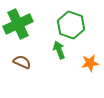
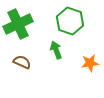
green hexagon: moved 1 px left, 4 px up
green arrow: moved 3 px left
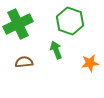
brown semicircle: moved 2 px right; rotated 30 degrees counterclockwise
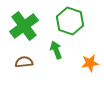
green cross: moved 6 px right, 2 px down; rotated 12 degrees counterclockwise
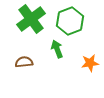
green hexagon: rotated 20 degrees clockwise
green cross: moved 7 px right, 7 px up
green arrow: moved 1 px right, 1 px up
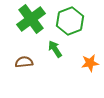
green arrow: moved 2 px left; rotated 12 degrees counterclockwise
